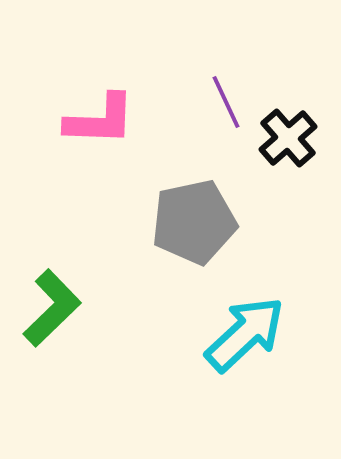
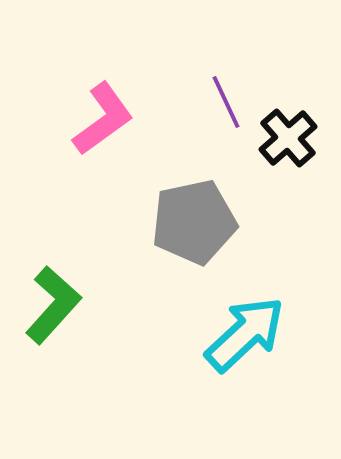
pink L-shape: moved 3 px right, 1 px up; rotated 38 degrees counterclockwise
green L-shape: moved 1 px right, 3 px up; rotated 4 degrees counterclockwise
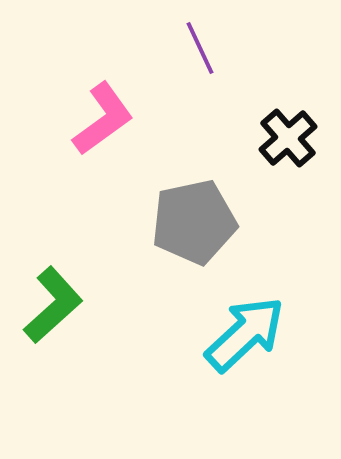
purple line: moved 26 px left, 54 px up
green L-shape: rotated 6 degrees clockwise
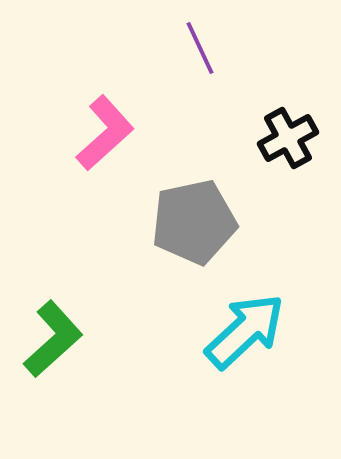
pink L-shape: moved 2 px right, 14 px down; rotated 6 degrees counterclockwise
black cross: rotated 12 degrees clockwise
green L-shape: moved 34 px down
cyan arrow: moved 3 px up
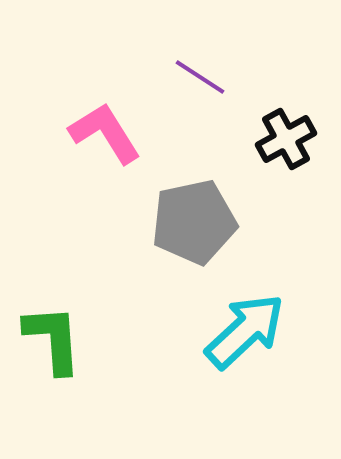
purple line: moved 29 px down; rotated 32 degrees counterclockwise
pink L-shape: rotated 80 degrees counterclockwise
black cross: moved 2 px left, 1 px down
green L-shape: rotated 52 degrees counterclockwise
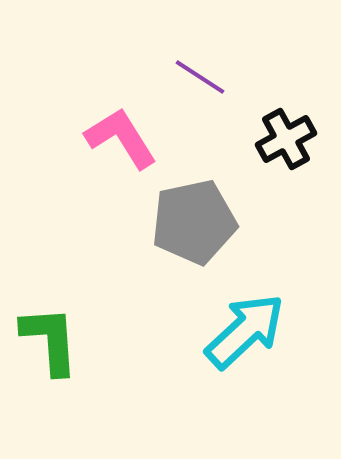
pink L-shape: moved 16 px right, 5 px down
green L-shape: moved 3 px left, 1 px down
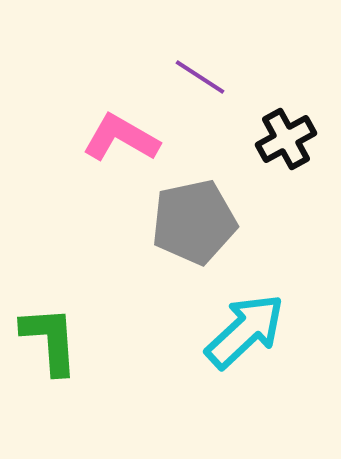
pink L-shape: rotated 28 degrees counterclockwise
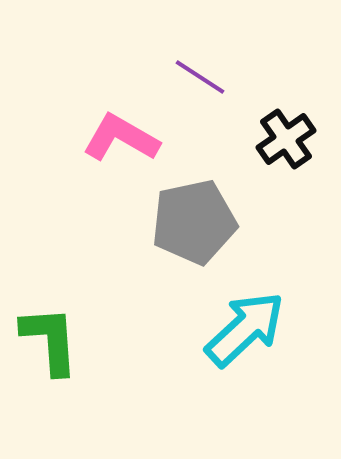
black cross: rotated 6 degrees counterclockwise
cyan arrow: moved 2 px up
